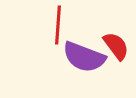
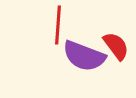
purple semicircle: moved 1 px up
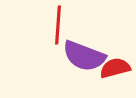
red semicircle: moved 1 px left, 22 px down; rotated 68 degrees counterclockwise
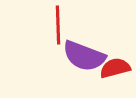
red line: rotated 6 degrees counterclockwise
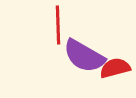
purple semicircle: rotated 9 degrees clockwise
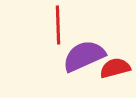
purple semicircle: rotated 126 degrees clockwise
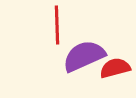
red line: moved 1 px left
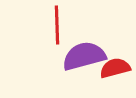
purple semicircle: rotated 9 degrees clockwise
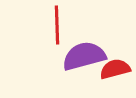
red semicircle: moved 1 px down
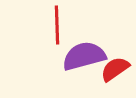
red semicircle: rotated 20 degrees counterclockwise
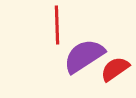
purple semicircle: rotated 18 degrees counterclockwise
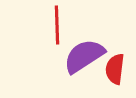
red semicircle: rotated 48 degrees counterclockwise
